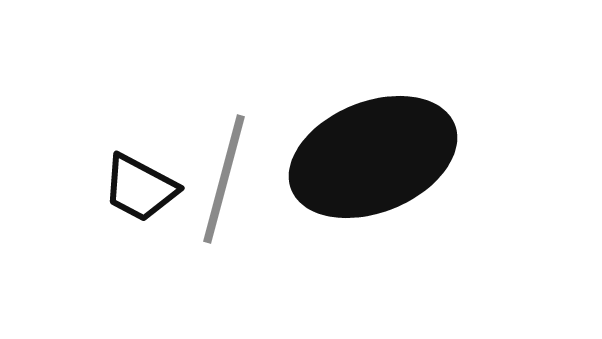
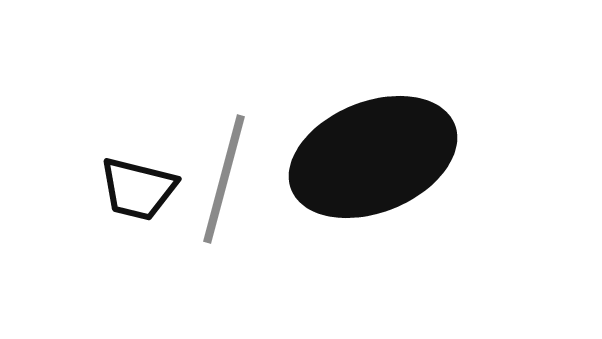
black trapezoid: moved 2 px left, 1 px down; rotated 14 degrees counterclockwise
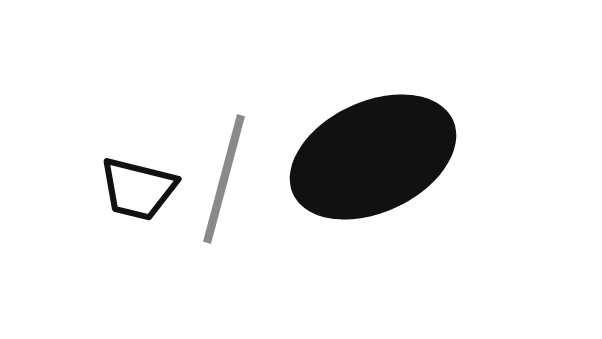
black ellipse: rotated 3 degrees counterclockwise
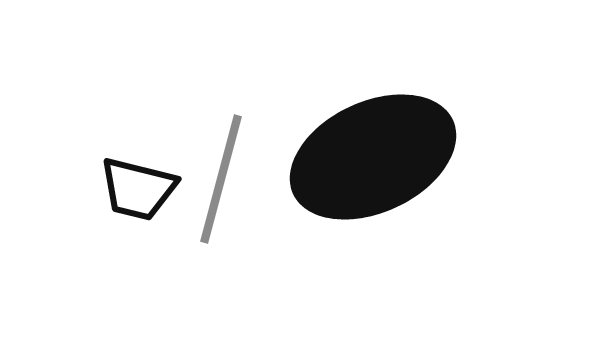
gray line: moved 3 px left
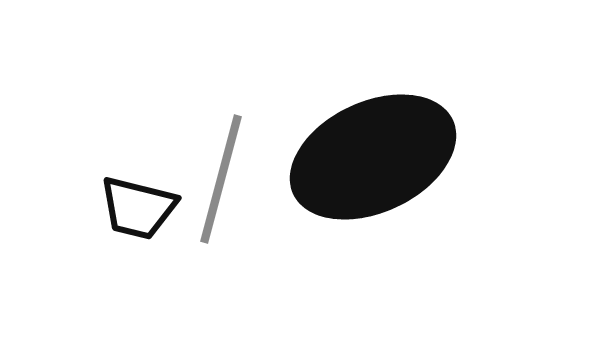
black trapezoid: moved 19 px down
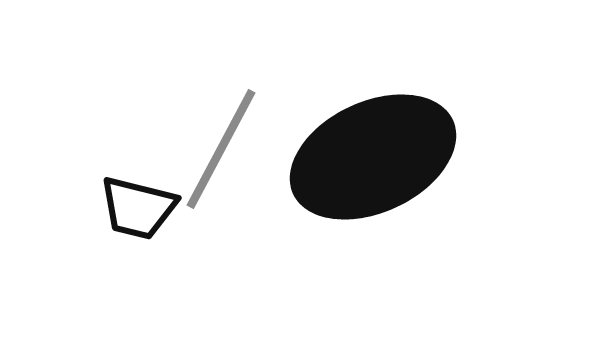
gray line: moved 30 px up; rotated 13 degrees clockwise
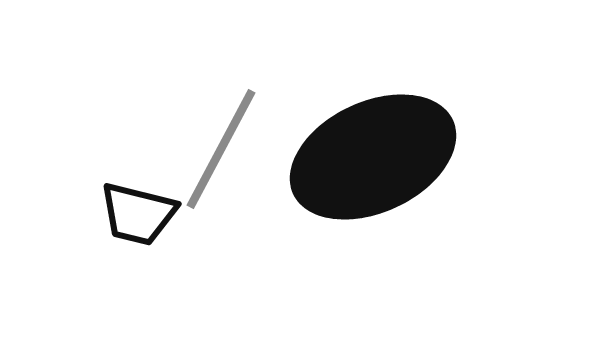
black trapezoid: moved 6 px down
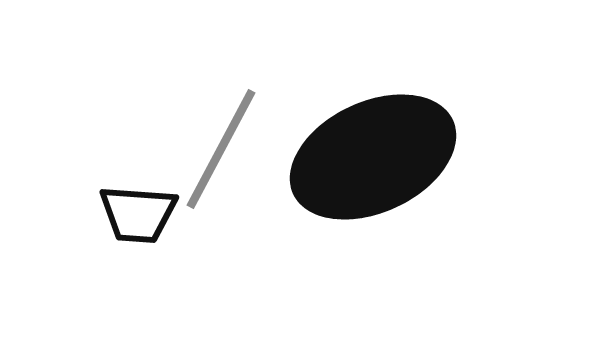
black trapezoid: rotated 10 degrees counterclockwise
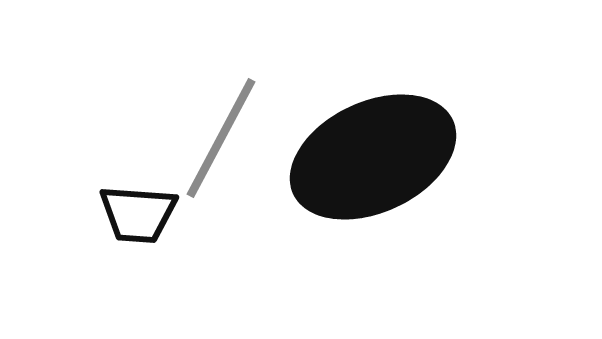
gray line: moved 11 px up
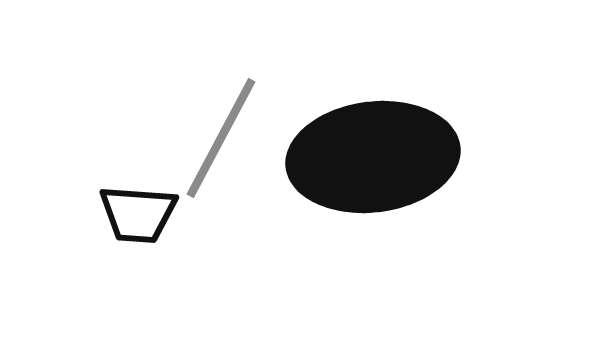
black ellipse: rotated 18 degrees clockwise
